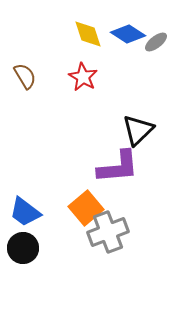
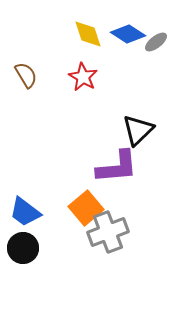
brown semicircle: moved 1 px right, 1 px up
purple L-shape: moved 1 px left
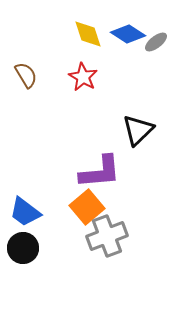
purple L-shape: moved 17 px left, 5 px down
orange square: moved 1 px right, 1 px up
gray cross: moved 1 px left, 4 px down
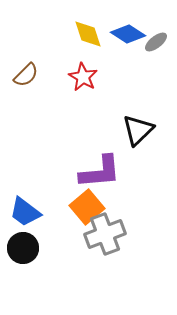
brown semicircle: rotated 76 degrees clockwise
gray cross: moved 2 px left, 2 px up
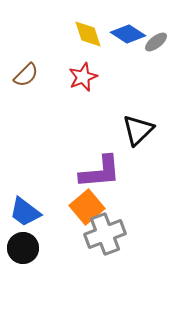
red star: rotated 20 degrees clockwise
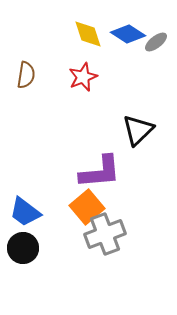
brown semicircle: rotated 36 degrees counterclockwise
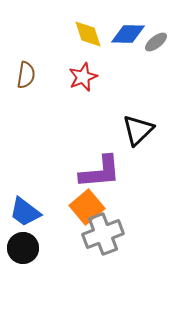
blue diamond: rotated 32 degrees counterclockwise
gray cross: moved 2 px left
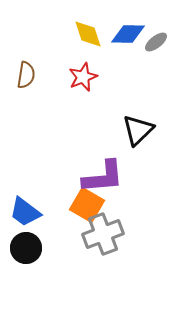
purple L-shape: moved 3 px right, 5 px down
orange square: moved 2 px up; rotated 20 degrees counterclockwise
black circle: moved 3 px right
